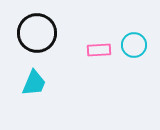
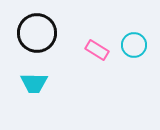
pink rectangle: moved 2 px left; rotated 35 degrees clockwise
cyan trapezoid: rotated 68 degrees clockwise
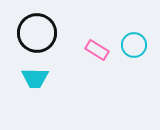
cyan trapezoid: moved 1 px right, 5 px up
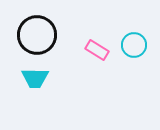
black circle: moved 2 px down
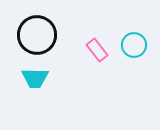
pink rectangle: rotated 20 degrees clockwise
